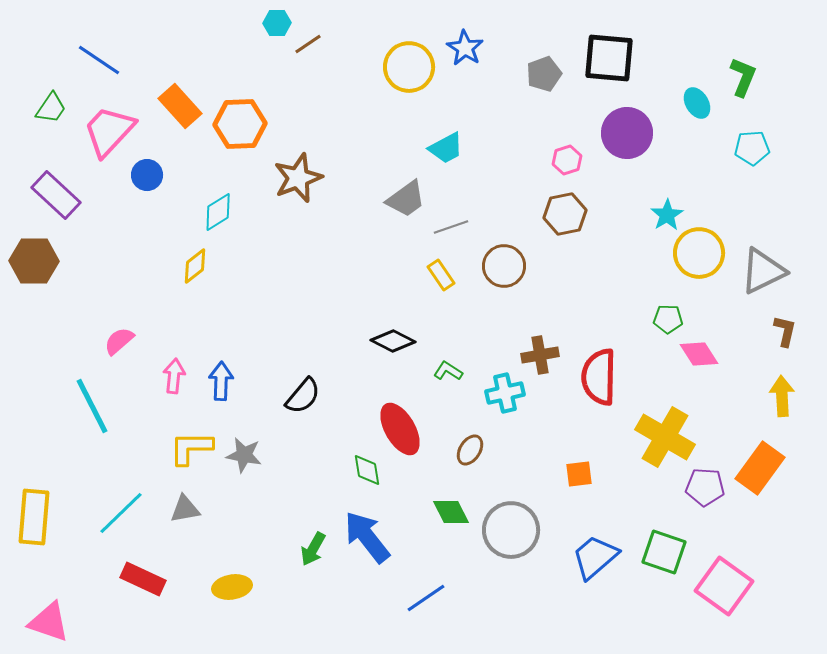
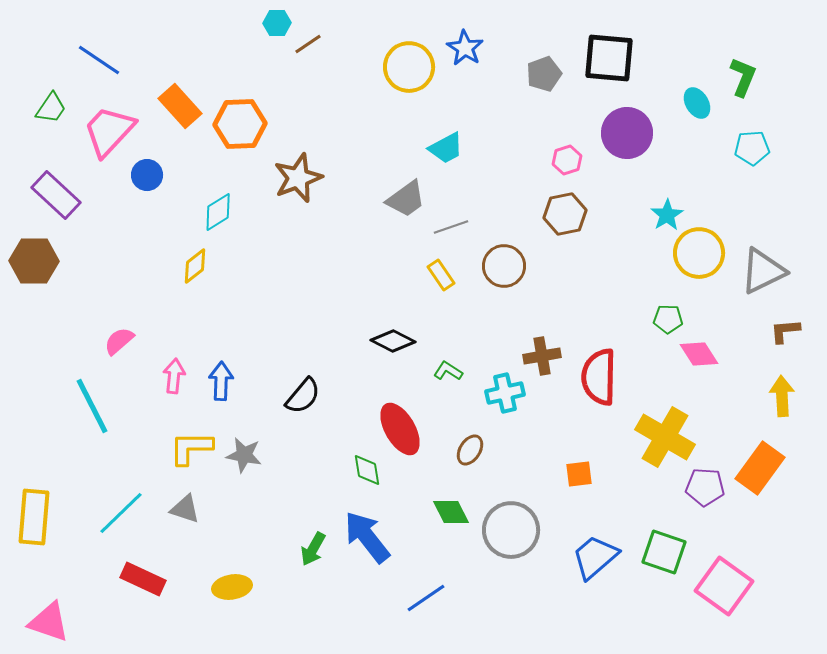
brown L-shape at (785, 331): rotated 108 degrees counterclockwise
brown cross at (540, 355): moved 2 px right, 1 px down
gray triangle at (185, 509): rotated 28 degrees clockwise
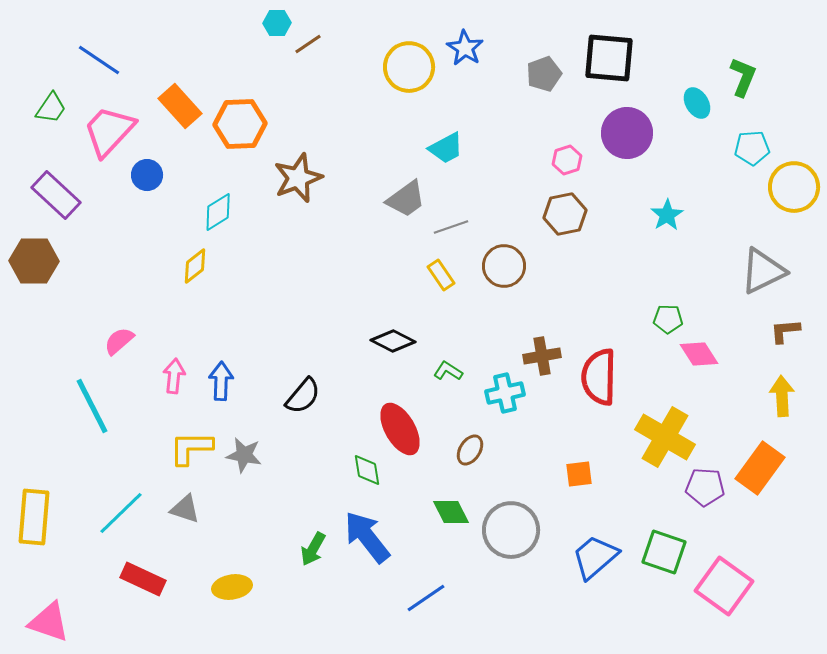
yellow circle at (699, 253): moved 95 px right, 66 px up
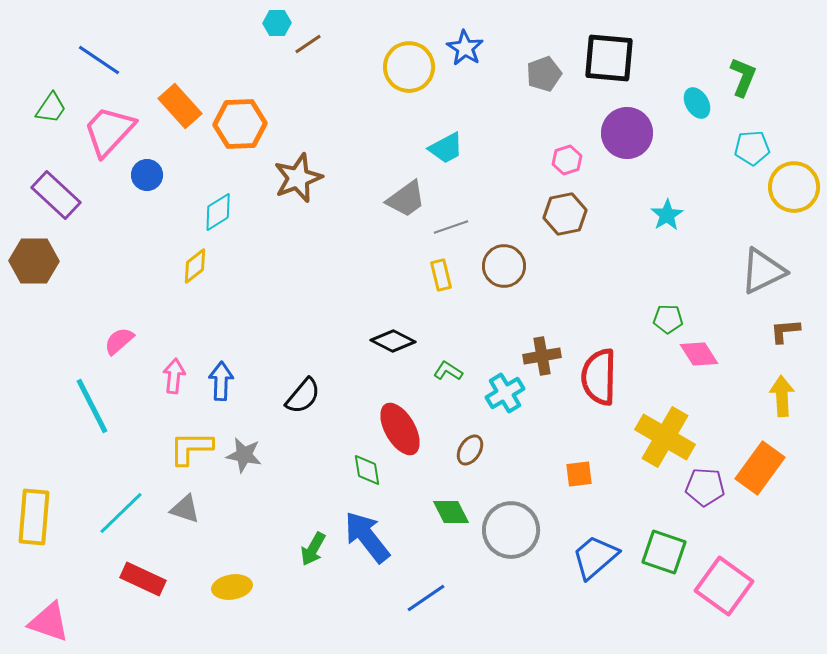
yellow rectangle at (441, 275): rotated 20 degrees clockwise
cyan cross at (505, 393): rotated 18 degrees counterclockwise
